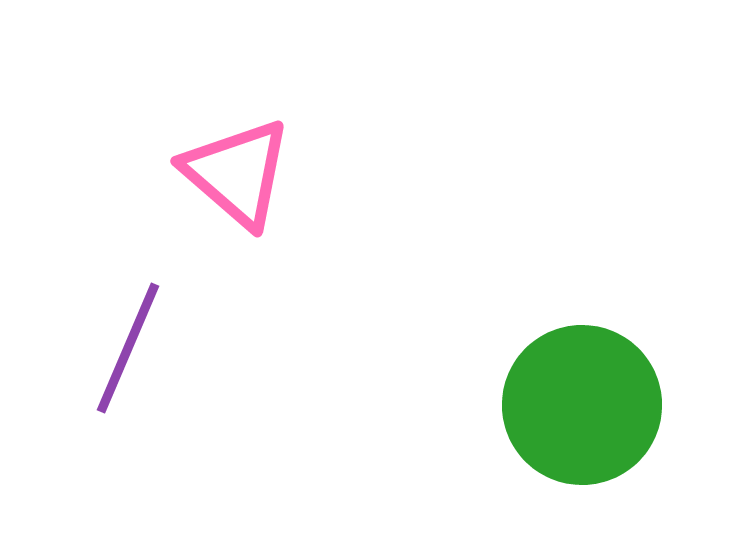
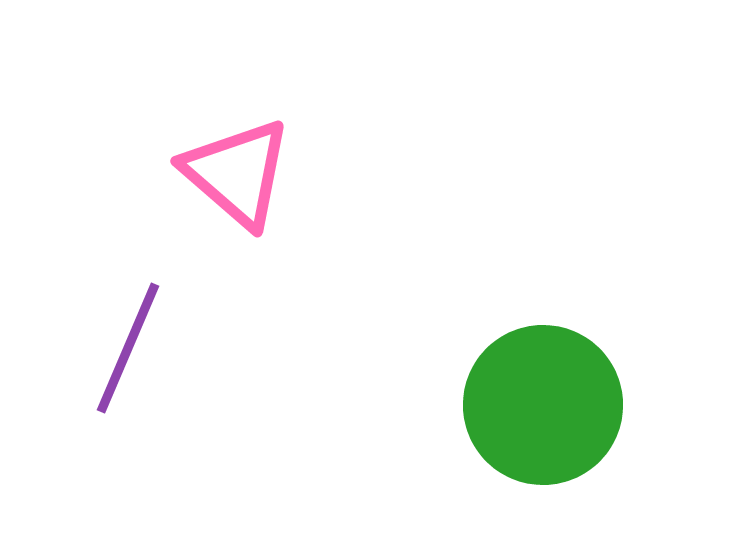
green circle: moved 39 px left
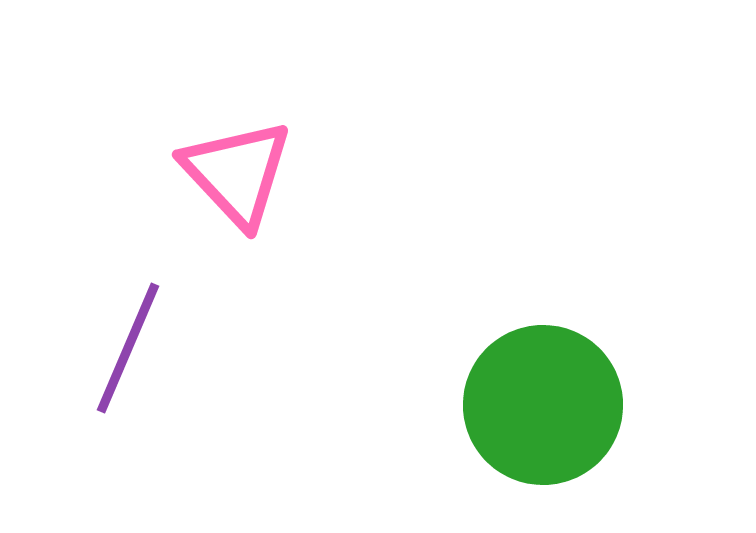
pink triangle: rotated 6 degrees clockwise
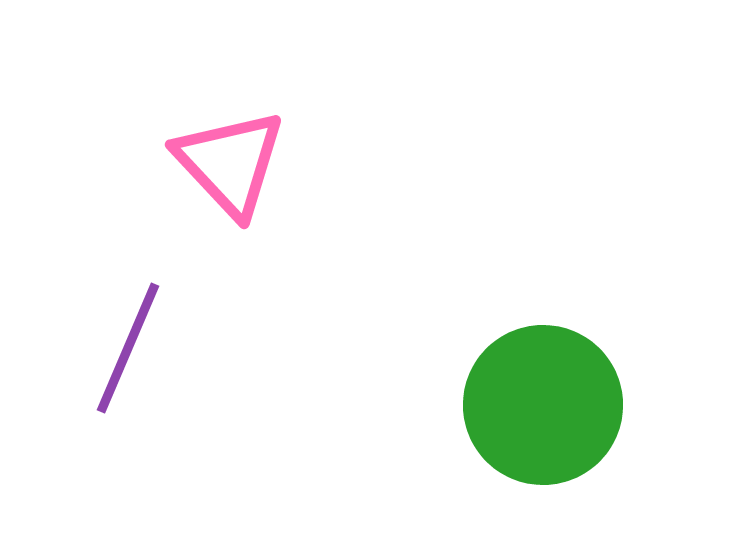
pink triangle: moved 7 px left, 10 px up
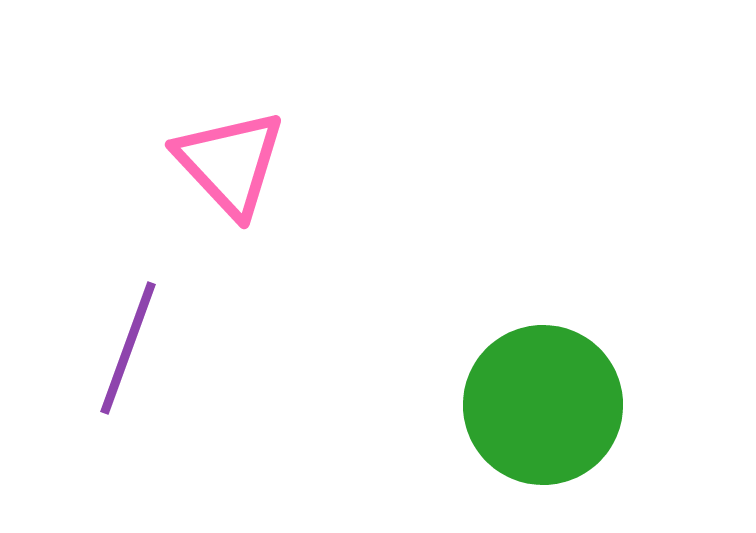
purple line: rotated 3 degrees counterclockwise
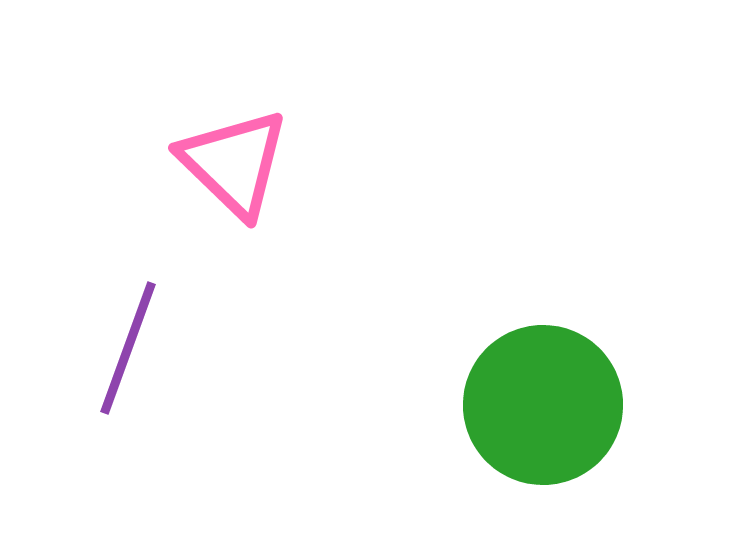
pink triangle: moved 4 px right; rotated 3 degrees counterclockwise
